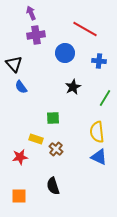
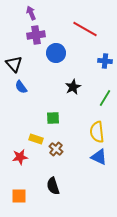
blue circle: moved 9 px left
blue cross: moved 6 px right
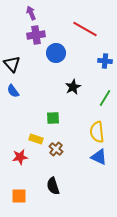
black triangle: moved 2 px left
blue semicircle: moved 8 px left, 4 px down
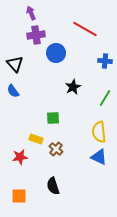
black triangle: moved 3 px right
yellow semicircle: moved 2 px right
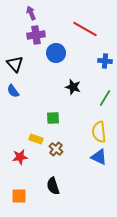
black star: rotated 28 degrees counterclockwise
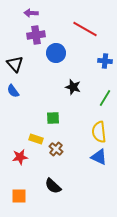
purple arrow: rotated 64 degrees counterclockwise
black semicircle: rotated 30 degrees counterclockwise
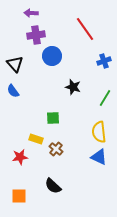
red line: rotated 25 degrees clockwise
blue circle: moved 4 px left, 3 px down
blue cross: moved 1 px left; rotated 24 degrees counterclockwise
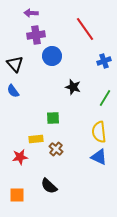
yellow rectangle: rotated 24 degrees counterclockwise
black semicircle: moved 4 px left
orange square: moved 2 px left, 1 px up
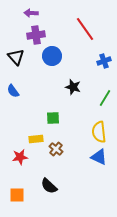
black triangle: moved 1 px right, 7 px up
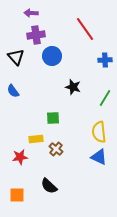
blue cross: moved 1 px right, 1 px up; rotated 16 degrees clockwise
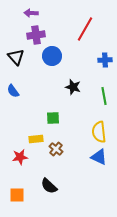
red line: rotated 65 degrees clockwise
green line: moved 1 px left, 2 px up; rotated 42 degrees counterclockwise
